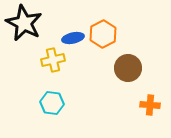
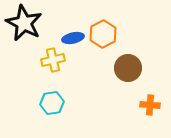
cyan hexagon: rotated 15 degrees counterclockwise
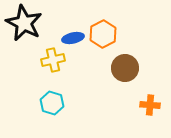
brown circle: moved 3 px left
cyan hexagon: rotated 25 degrees clockwise
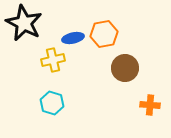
orange hexagon: moved 1 px right; rotated 16 degrees clockwise
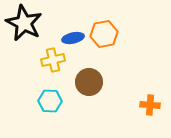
brown circle: moved 36 px left, 14 px down
cyan hexagon: moved 2 px left, 2 px up; rotated 15 degrees counterclockwise
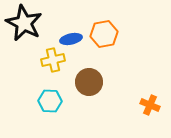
blue ellipse: moved 2 px left, 1 px down
orange cross: rotated 18 degrees clockwise
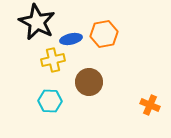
black star: moved 13 px right, 1 px up
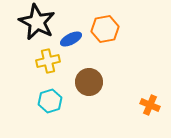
orange hexagon: moved 1 px right, 5 px up
blue ellipse: rotated 15 degrees counterclockwise
yellow cross: moved 5 px left, 1 px down
cyan hexagon: rotated 20 degrees counterclockwise
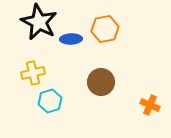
black star: moved 2 px right
blue ellipse: rotated 25 degrees clockwise
yellow cross: moved 15 px left, 12 px down
brown circle: moved 12 px right
